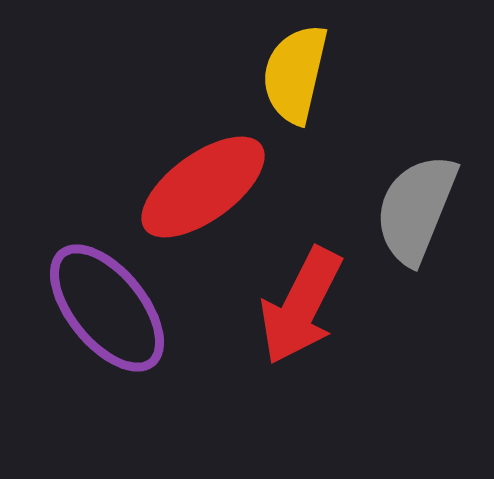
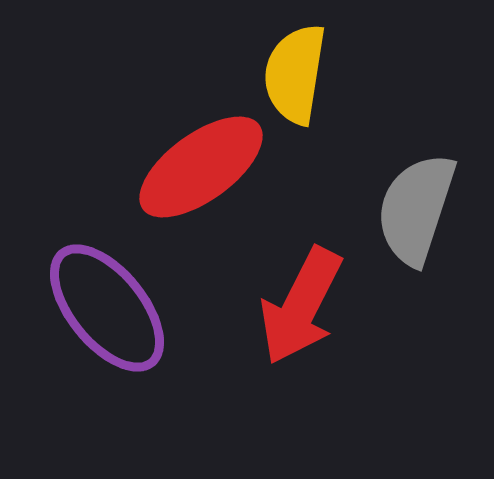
yellow semicircle: rotated 4 degrees counterclockwise
red ellipse: moved 2 px left, 20 px up
gray semicircle: rotated 4 degrees counterclockwise
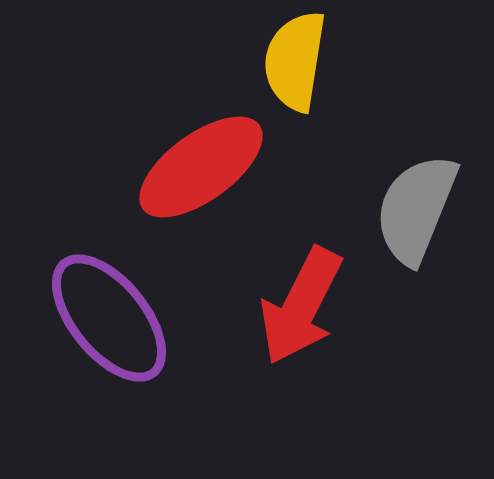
yellow semicircle: moved 13 px up
gray semicircle: rotated 4 degrees clockwise
purple ellipse: moved 2 px right, 10 px down
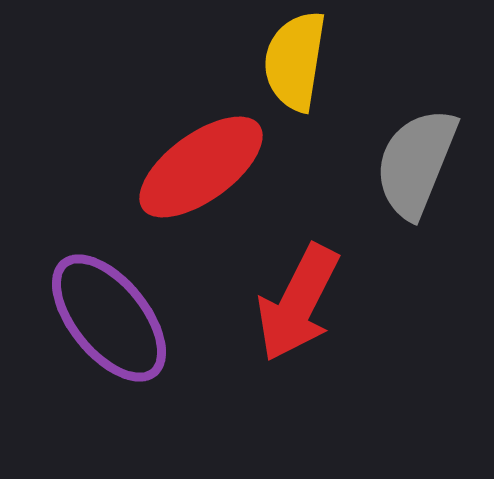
gray semicircle: moved 46 px up
red arrow: moved 3 px left, 3 px up
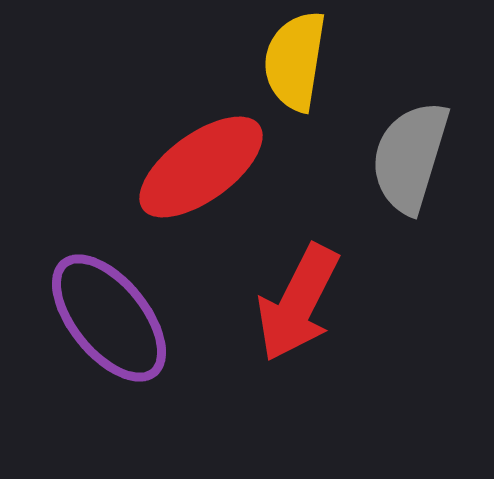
gray semicircle: moved 6 px left, 6 px up; rotated 5 degrees counterclockwise
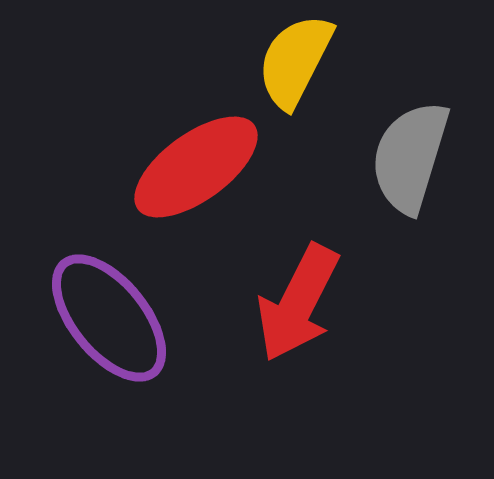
yellow semicircle: rotated 18 degrees clockwise
red ellipse: moved 5 px left
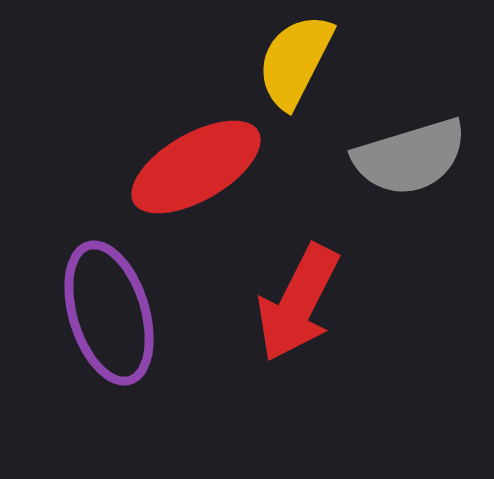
gray semicircle: rotated 124 degrees counterclockwise
red ellipse: rotated 6 degrees clockwise
purple ellipse: moved 5 px up; rotated 22 degrees clockwise
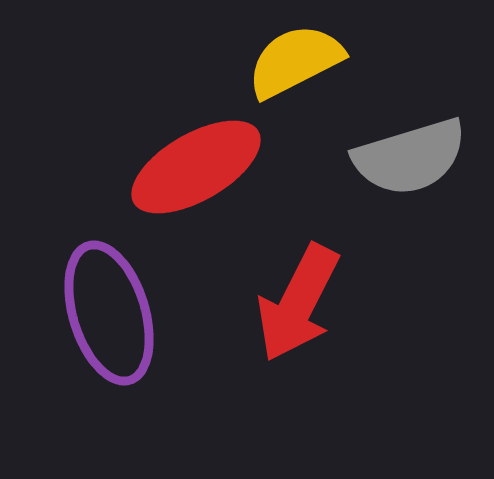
yellow semicircle: rotated 36 degrees clockwise
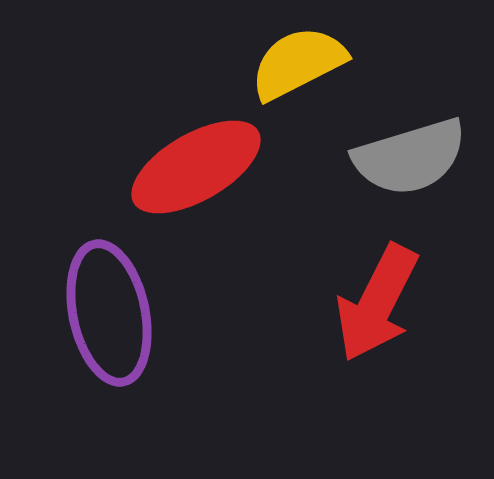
yellow semicircle: moved 3 px right, 2 px down
red arrow: moved 79 px right
purple ellipse: rotated 5 degrees clockwise
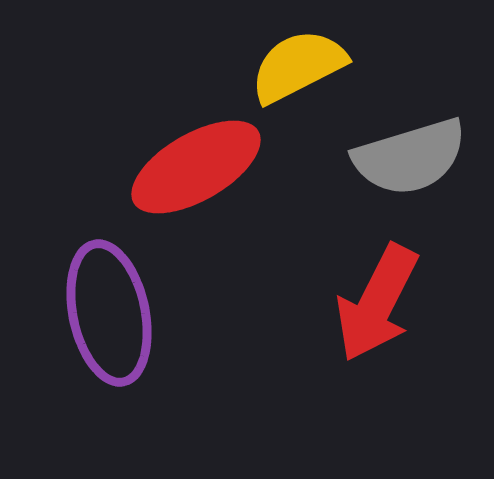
yellow semicircle: moved 3 px down
